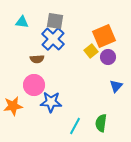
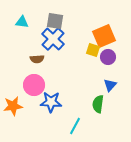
yellow square: moved 2 px right, 1 px up; rotated 32 degrees counterclockwise
blue triangle: moved 6 px left, 1 px up
green semicircle: moved 3 px left, 19 px up
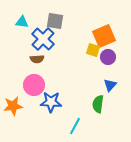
blue cross: moved 10 px left
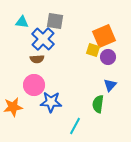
orange star: moved 1 px down
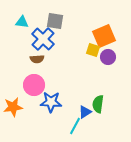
blue triangle: moved 25 px left, 27 px down; rotated 16 degrees clockwise
